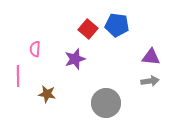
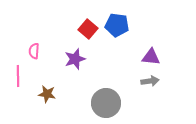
pink semicircle: moved 1 px left, 2 px down
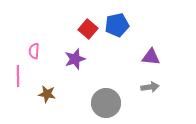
blue pentagon: rotated 20 degrees counterclockwise
gray arrow: moved 6 px down
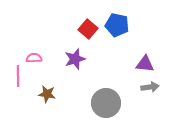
blue pentagon: rotated 25 degrees clockwise
pink semicircle: moved 7 px down; rotated 84 degrees clockwise
purple triangle: moved 6 px left, 7 px down
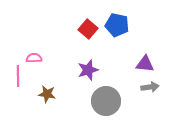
purple star: moved 13 px right, 11 px down
gray circle: moved 2 px up
